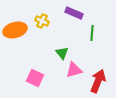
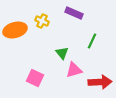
green line: moved 8 px down; rotated 21 degrees clockwise
red arrow: moved 2 px right, 1 px down; rotated 65 degrees clockwise
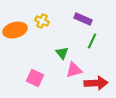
purple rectangle: moved 9 px right, 6 px down
red arrow: moved 4 px left, 1 px down
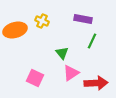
purple rectangle: rotated 12 degrees counterclockwise
pink triangle: moved 3 px left, 3 px down; rotated 18 degrees counterclockwise
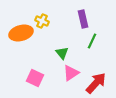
purple rectangle: rotated 66 degrees clockwise
orange ellipse: moved 6 px right, 3 px down
red arrow: rotated 45 degrees counterclockwise
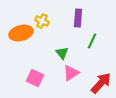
purple rectangle: moved 5 px left, 1 px up; rotated 18 degrees clockwise
red arrow: moved 5 px right
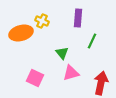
pink triangle: rotated 18 degrees clockwise
red arrow: rotated 30 degrees counterclockwise
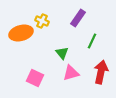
purple rectangle: rotated 30 degrees clockwise
red arrow: moved 11 px up
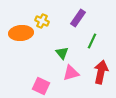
orange ellipse: rotated 10 degrees clockwise
pink square: moved 6 px right, 8 px down
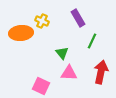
purple rectangle: rotated 66 degrees counterclockwise
pink triangle: moved 2 px left; rotated 18 degrees clockwise
